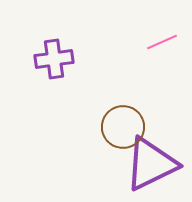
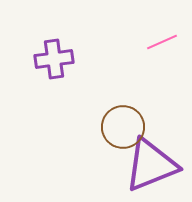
purple triangle: moved 1 px down; rotated 4 degrees clockwise
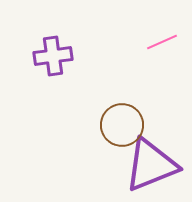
purple cross: moved 1 px left, 3 px up
brown circle: moved 1 px left, 2 px up
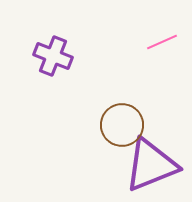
purple cross: rotated 30 degrees clockwise
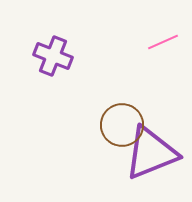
pink line: moved 1 px right
purple triangle: moved 12 px up
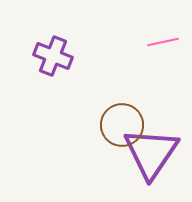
pink line: rotated 12 degrees clockwise
purple triangle: rotated 34 degrees counterclockwise
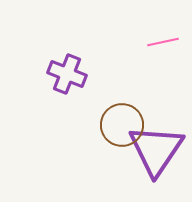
purple cross: moved 14 px right, 18 px down
purple triangle: moved 5 px right, 3 px up
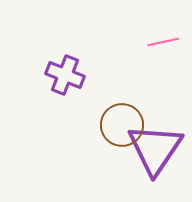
purple cross: moved 2 px left, 1 px down
purple triangle: moved 1 px left, 1 px up
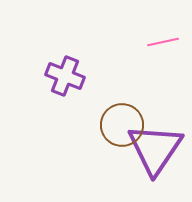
purple cross: moved 1 px down
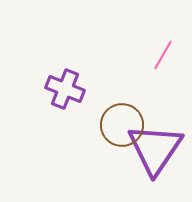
pink line: moved 13 px down; rotated 48 degrees counterclockwise
purple cross: moved 13 px down
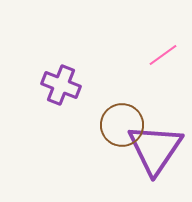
pink line: rotated 24 degrees clockwise
purple cross: moved 4 px left, 4 px up
